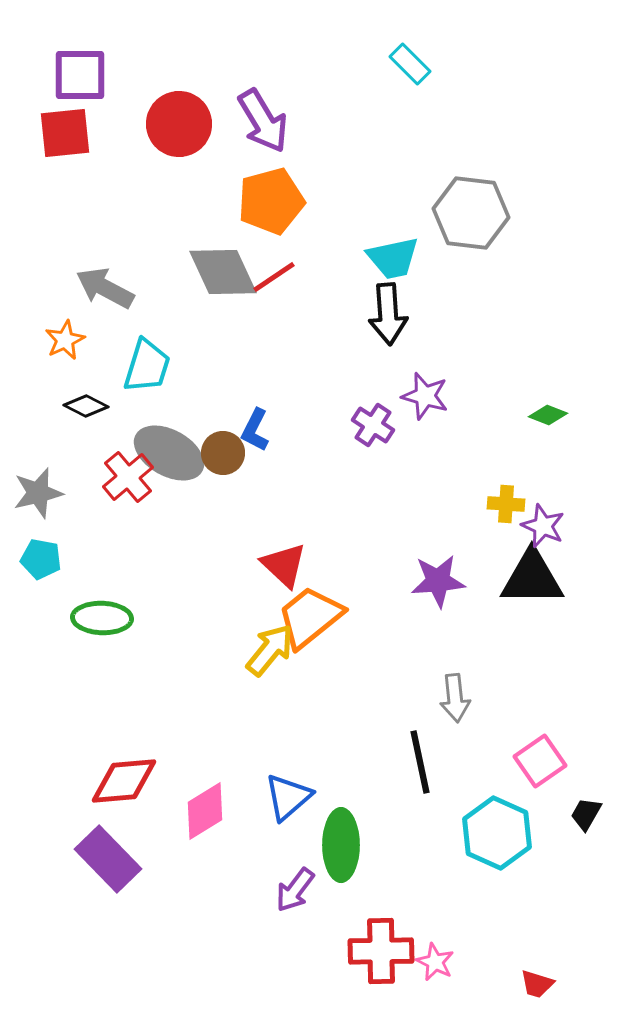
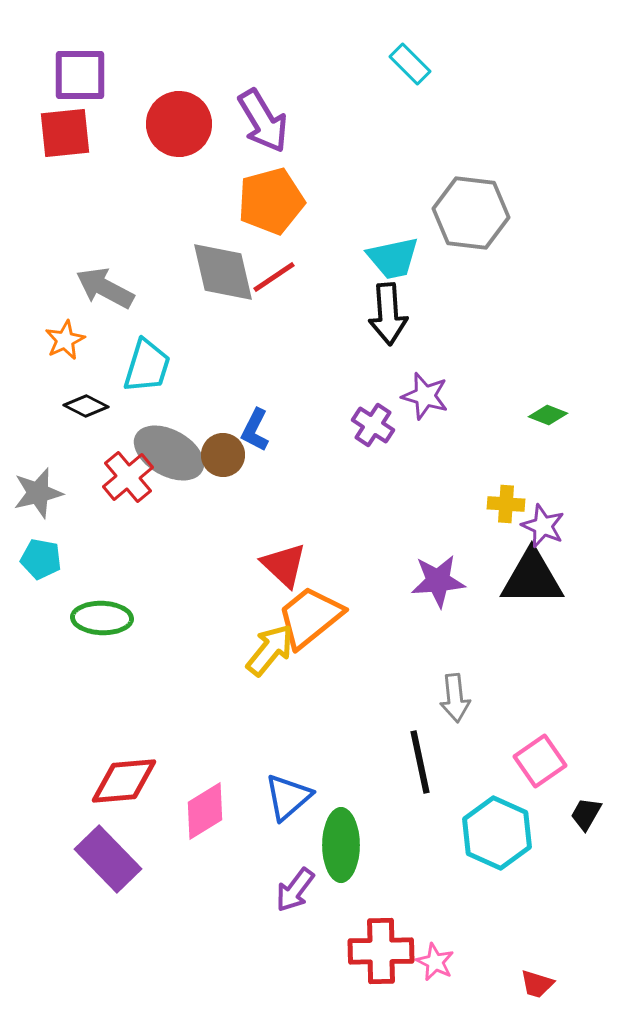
gray diamond at (223, 272): rotated 12 degrees clockwise
brown circle at (223, 453): moved 2 px down
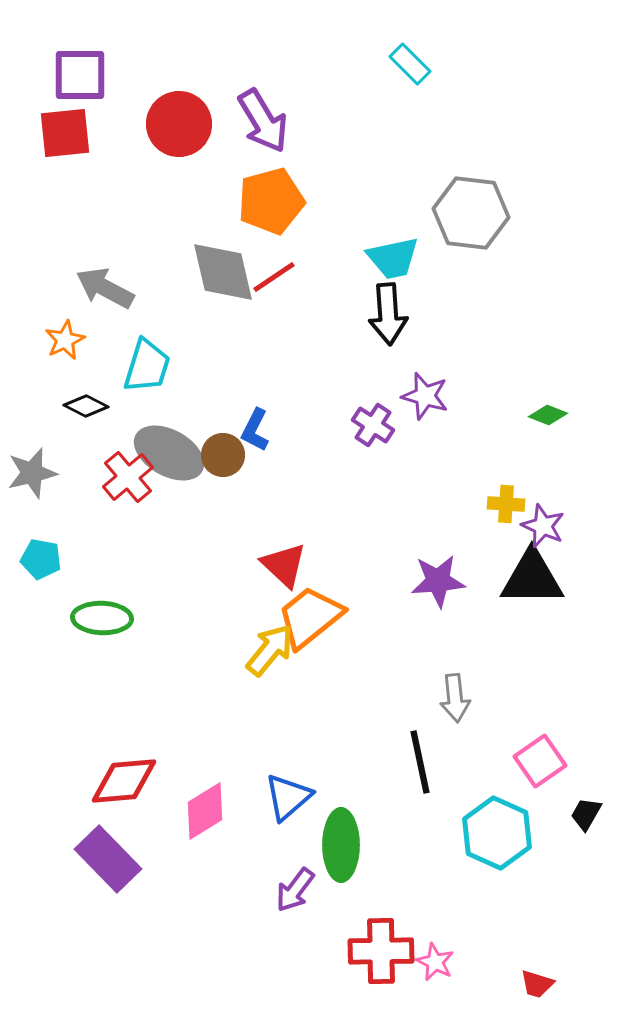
gray star at (38, 493): moved 6 px left, 20 px up
